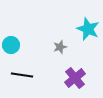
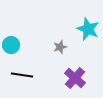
purple cross: rotated 10 degrees counterclockwise
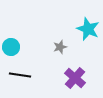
cyan circle: moved 2 px down
black line: moved 2 px left
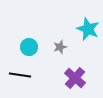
cyan circle: moved 18 px right
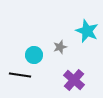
cyan star: moved 1 px left, 2 px down
cyan circle: moved 5 px right, 8 px down
purple cross: moved 1 px left, 2 px down
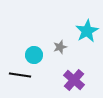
cyan star: rotated 20 degrees clockwise
